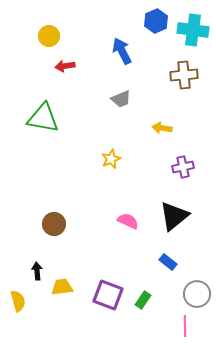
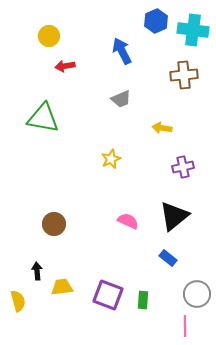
blue rectangle: moved 4 px up
green rectangle: rotated 30 degrees counterclockwise
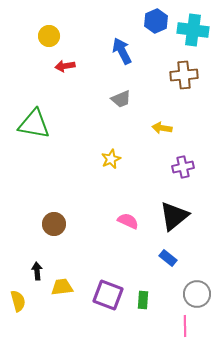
green triangle: moved 9 px left, 6 px down
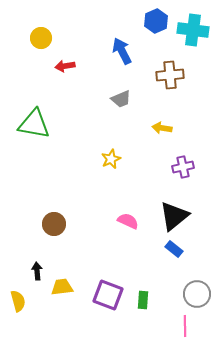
yellow circle: moved 8 px left, 2 px down
brown cross: moved 14 px left
blue rectangle: moved 6 px right, 9 px up
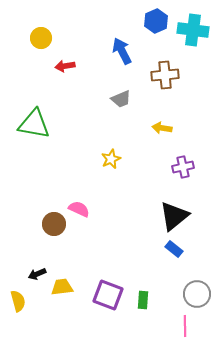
brown cross: moved 5 px left
pink semicircle: moved 49 px left, 12 px up
black arrow: moved 3 px down; rotated 108 degrees counterclockwise
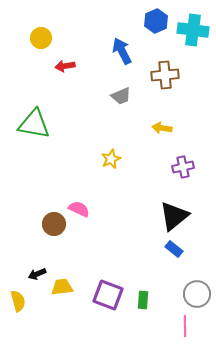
gray trapezoid: moved 3 px up
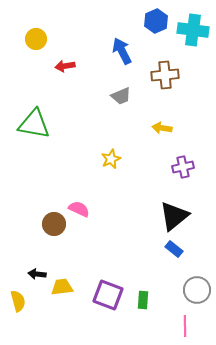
yellow circle: moved 5 px left, 1 px down
black arrow: rotated 30 degrees clockwise
gray circle: moved 4 px up
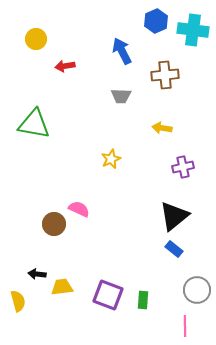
gray trapezoid: rotated 25 degrees clockwise
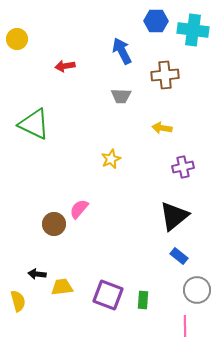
blue hexagon: rotated 25 degrees clockwise
yellow circle: moved 19 px left
green triangle: rotated 16 degrees clockwise
pink semicircle: rotated 75 degrees counterclockwise
blue rectangle: moved 5 px right, 7 px down
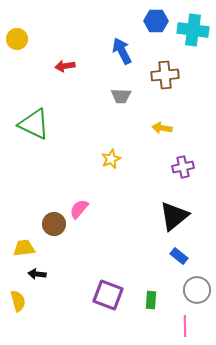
yellow trapezoid: moved 38 px left, 39 px up
green rectangle: moved 8 px right
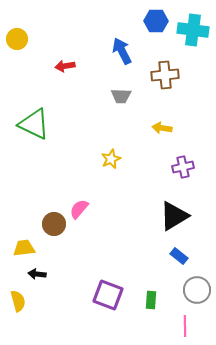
black triangle: rotated 8 degrees clockwise
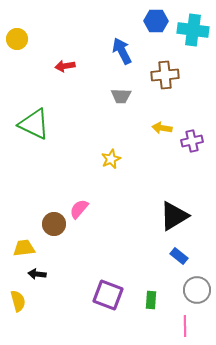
purple cross: moved 9 px right, 26 px up
